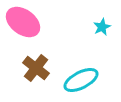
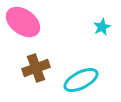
brown cross: rotated 32 degrees clockwise
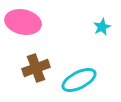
pink ellipse: rotated 24 degrees counterclockwise
cyan ellipse: moved 2 px left
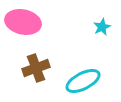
cyan ellipse: moved 4 px right, 1 px down
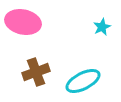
brown cross: moved 4 px down
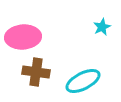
pink ellipse: moved 15 px down; rotated 16 degrees counterclockwise
brown cross: rotated 28 degrees clockwise
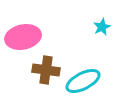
pink ellipse: rotated 8 degrees counterclockwise
brown cross: moved 10 px right, 2 px up
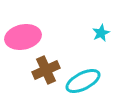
cyan star: moved 1 px left, 6 px down
brown cross: rotated 32 degrees counterclockwise
